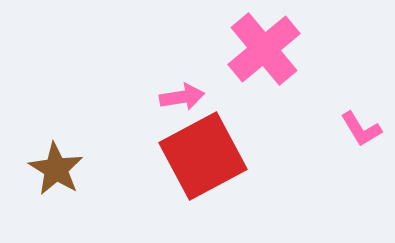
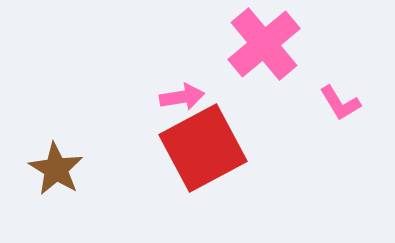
pink cross: moved 5 px up
pink L-shape: moved 21 px left, 26 px up
red square: moved 8 px up
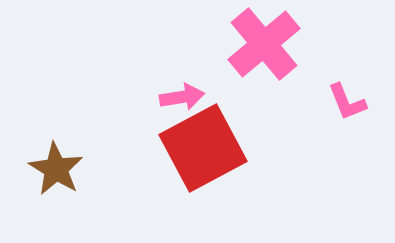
pink L-shape: moved 7 px right, 1 px up; rotated 9 degrees clockwise
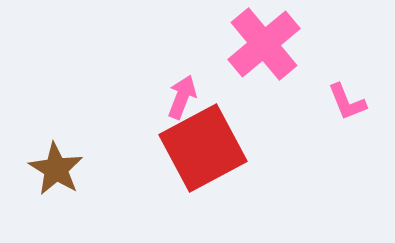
pink arrow: rotated 60 degrees counterclockwise
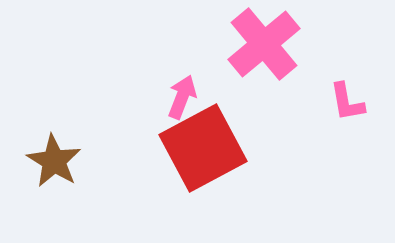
pink L-shape: rotated 12 degrees clockwise
brown star: moved 2 px left, 8 px up
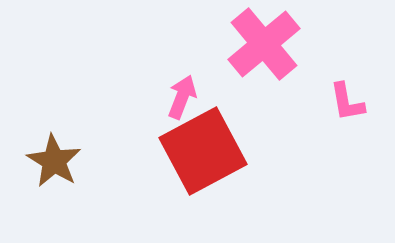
red square: moved 3 px down
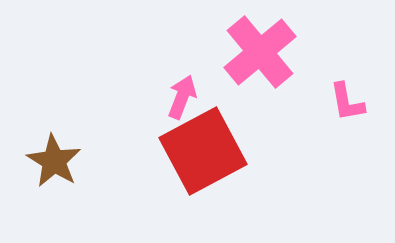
pink cross: moved 4 px left, 8 px down
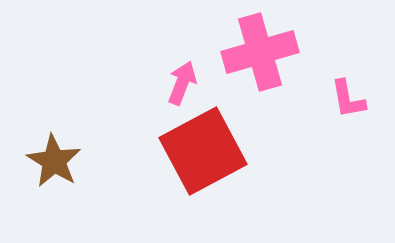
pink cross: rotated 24 degrees clockwise
pink arrow: moved 14 px up
pink L-shape: moved 1 px right, 3 px up
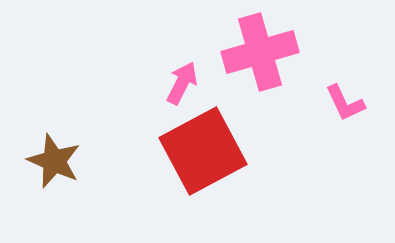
pink arrow: rotated 6 degrees clockwise
pink L-shape: moved 3 px left, 4 px down; rotated 15 degrees counterclockwise
brown star: rotated 8 degrees counterclockwise
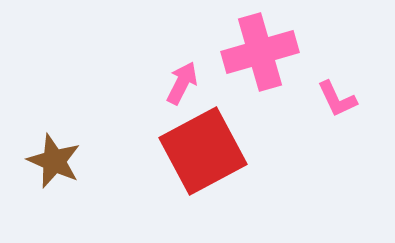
pink L-shape: moved 8 px left, 4 px up
